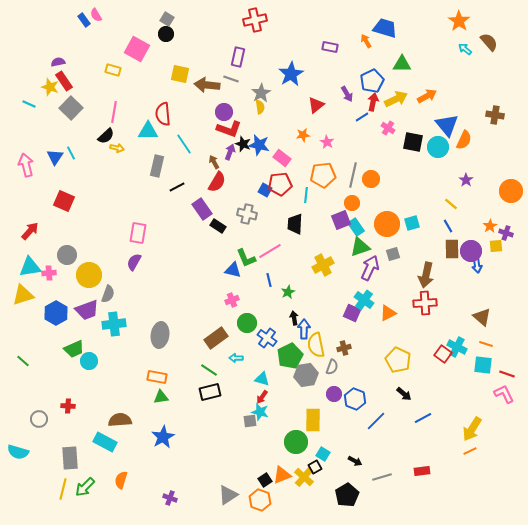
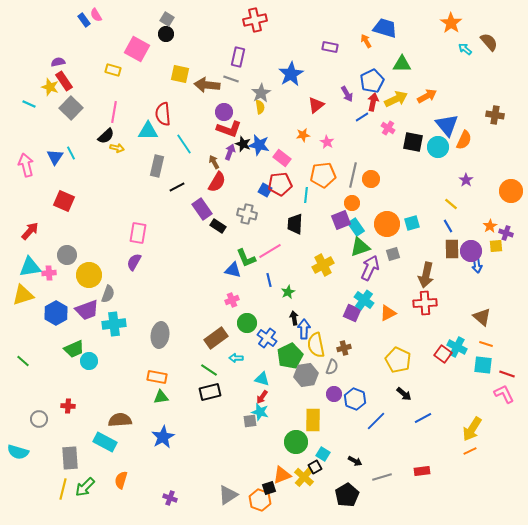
orange star at (459, 21): moved 8 px left, 2 px down
black square at (265, 480): moved 4 px right, 8 px down; rotated 16 degrees clockwise
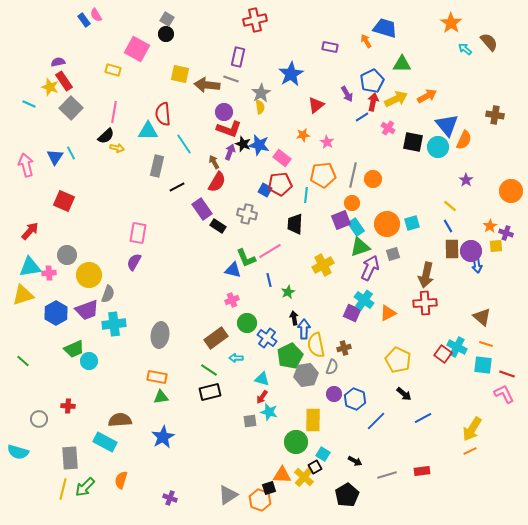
orange circle at (371, 179): moved 2 px right
yellow line at (451, 204): moved 1 px left, 2 px down
cyan star at (260, 412): moved 9 px right
orange triangle at (282, 475): rotated 24 degrees clockwise
gray line at (382, 477): moved 5 px right, 2 px up
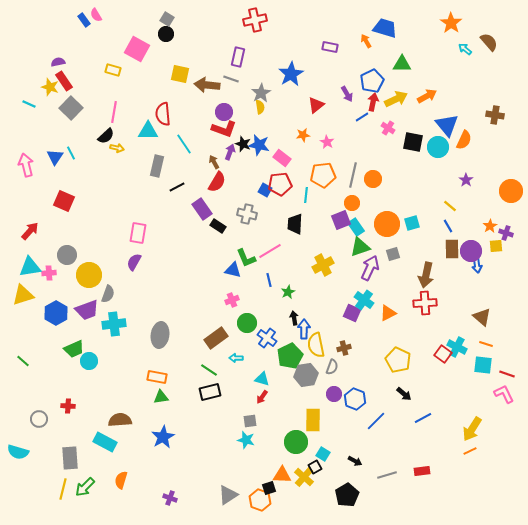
red L-shape at (229, 129): moved 5 px left
cyan star at (269, 412): moved 23 px left, 28 px down
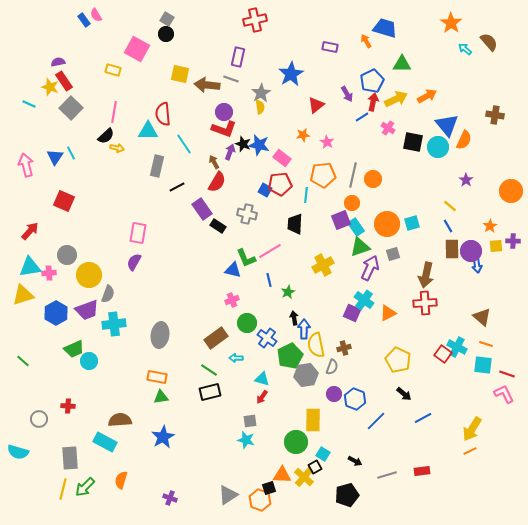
purple cross at (506, 233): moved 7 px right, 8 px down; rotated 16 degrees counterclockwise
black pentagon at (347, 495): rotated 15 degrees clockwise
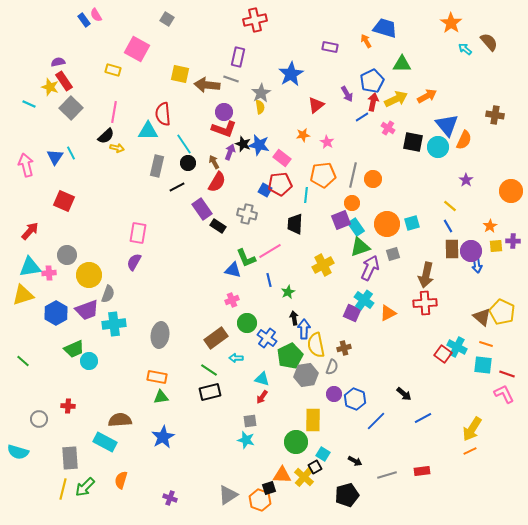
black circle at (166, 34): moved 22 px right, 129 px down
yellow pentagon at (398, 360): moved 104 px right, 48 px up
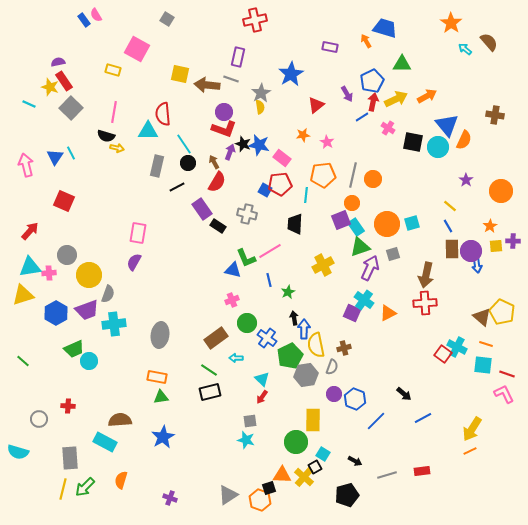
black semicircle at (106, 136): rotated 60 degrees clockwise
orange circle at (511, 191): moved 10 px left
cyan triangle at (262, 379): rotated 28 degrees clockwise
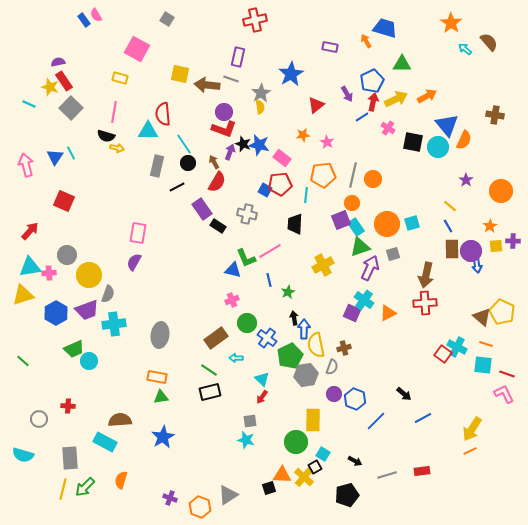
yellow rectangle at (113, 70): moved 7 px right, 8 px down
cyan semicircle at (18, 452): moved 5 px right, 3 px down
orange hexagon at (260, 500): moved 60 px left, 7 px down
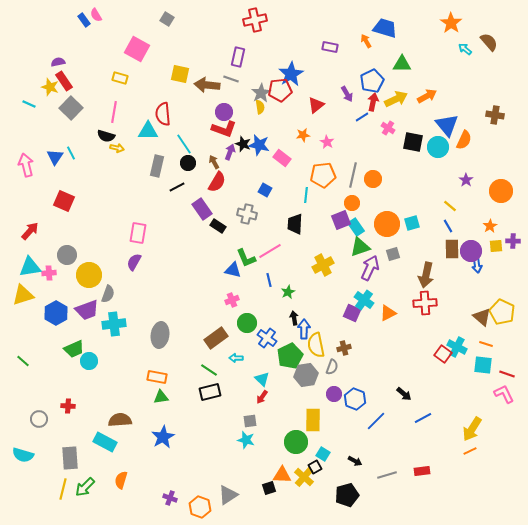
red pentagon at (280, 184): moved 94 px up
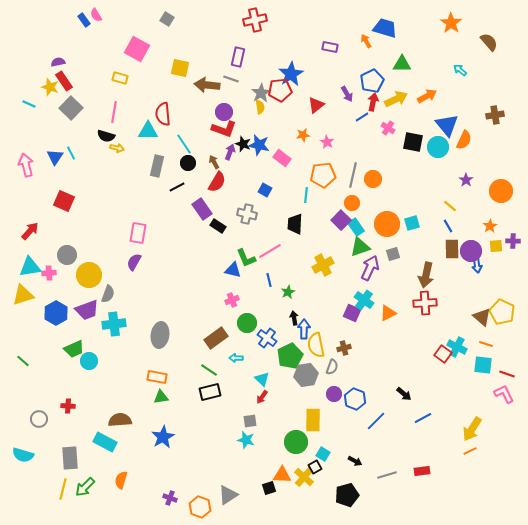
cyan arrow at (465, 49): moved 5 px left, 21 px down
yellow square at (180, 74): moved 6 px up
brown cross at (495, 115): rotated 18 degrees counterclockwise
purple square at (341, 220): rotated 24 degrees counterclockwise
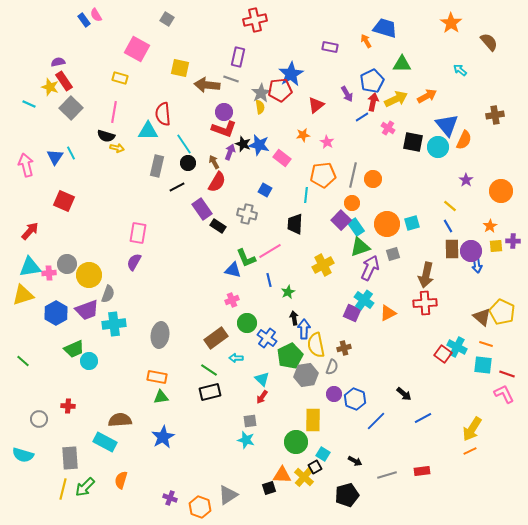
gray circle at (67, 255): moved 9 px down
